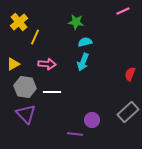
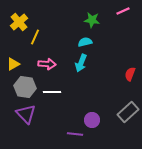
green star: moved 16 px right, 2 px up
cyan arrow: moved 2 px left, 1 px down
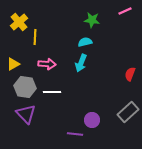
pink line: moved 2 px right
yellow line: rotated 21 degrees counterclockwise
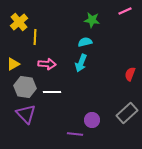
gray rectangle: moved 1 px left, 1 px down
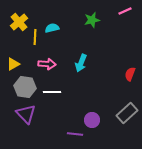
green star: rotated 21 degrees counterclockwise
cyan semicircle: moved 33 px left, 14 px up
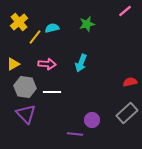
pink line: rotated 16 degrees counterclockwise
green star: moved 5 px left, 4 px down
yellow line: rotated 35 degrees clockwise
red semicircle: moved 8 px down; rotated 56 degrees clockwise
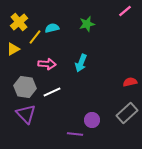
yellow triangle: moved 15 px up
white line: rotated 24 degrees counterclockwise
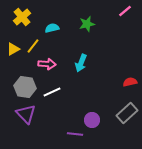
yellow cross: moved 3 px right, 5 px up
yellow line: moved 2 px left, 9 px down
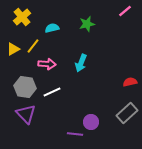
purple circle: moved 1 px left, 2 px down
